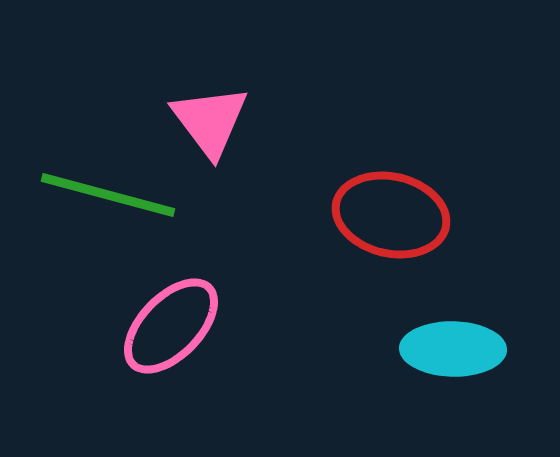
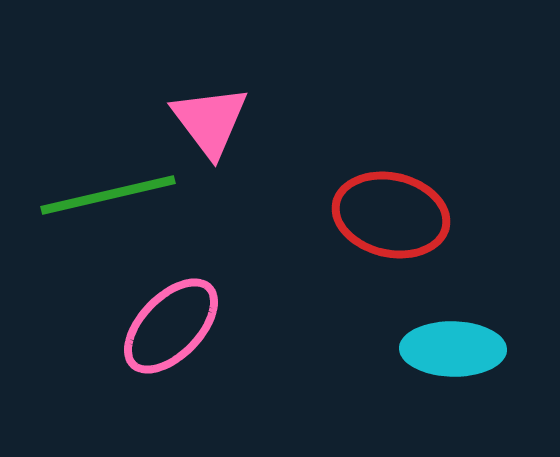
green line: rotated 28 degrees counterclockwise
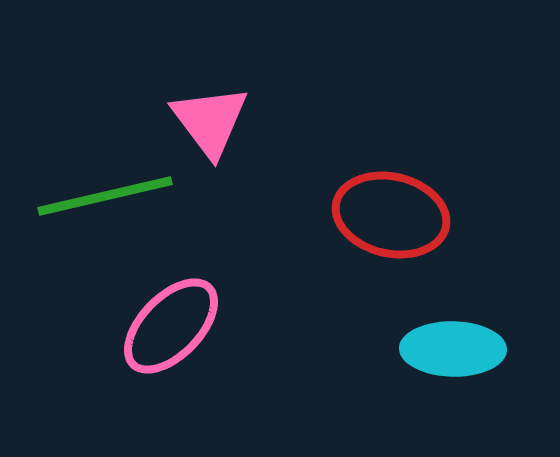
green line: moved 3 px left, 1 px down
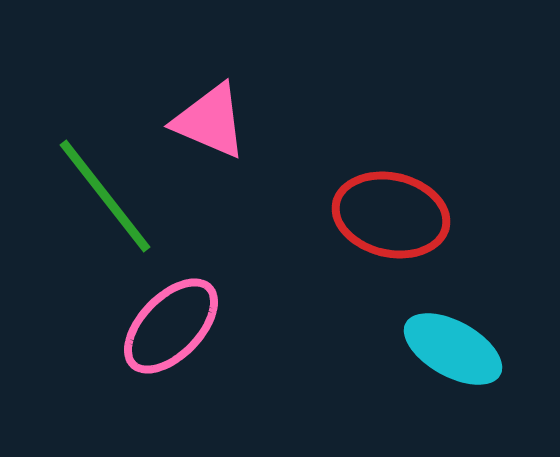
pink triangle: rotated 30 degrees counterclockwise
green line: rotated 65 degrees clockwise
cyan ellipse: rotated 28 degrees clockwise
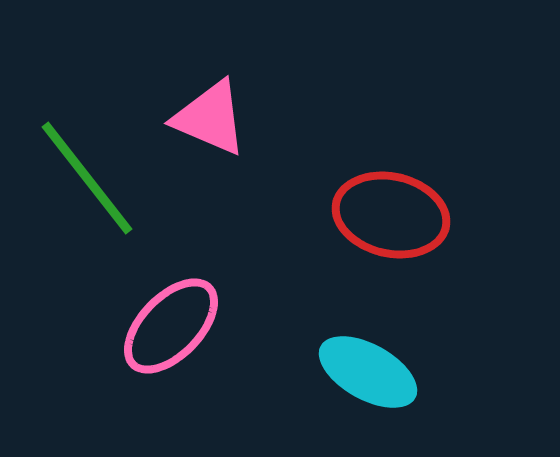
pink triangle: moved 3 px up
green line: moved 18 px left, 18 px up
cyan ellipse: moved 85 px left, 23 px down
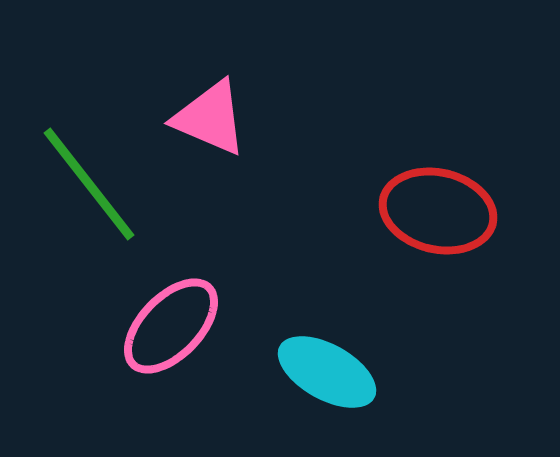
green line: moved 2 px right, 6 px down
red ellipse: moved 47 px right, 4 px up
cyan ellipse: moved 41 px left
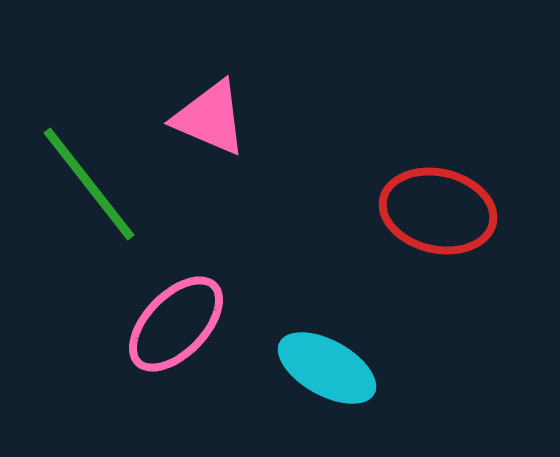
pink ellipse: moved 5 px right, 2 px up
cyan ellipse: moved 4 px up
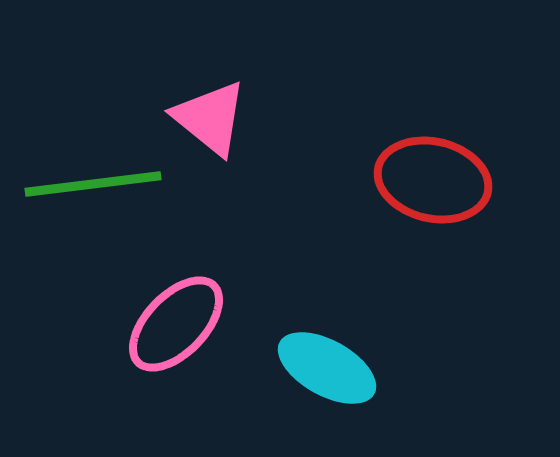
pink triangle: rotated 16 degrees clockwise
green line: moved 4 px right; rotated 59 degrees counterclockwise
red ellipse: moved 5 px left, 31 px up
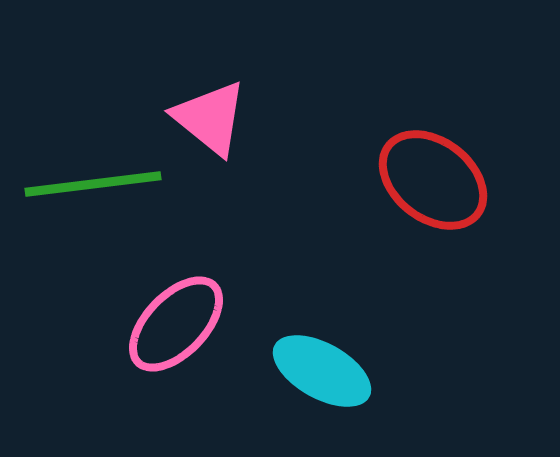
red ellipse: rotated 25 degrees clockwise
cyan ellipse: moved 5 px left, 3 px down
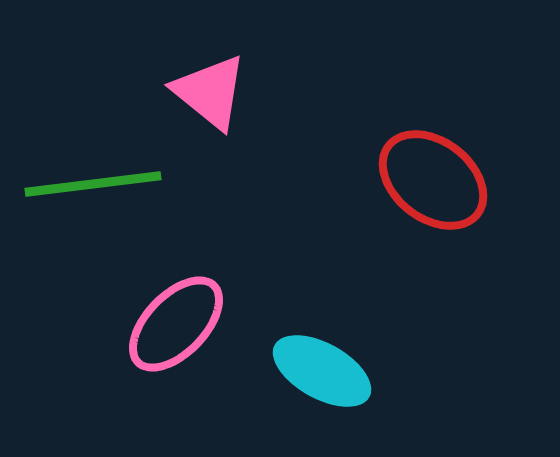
pink triangle: moved 26 px up
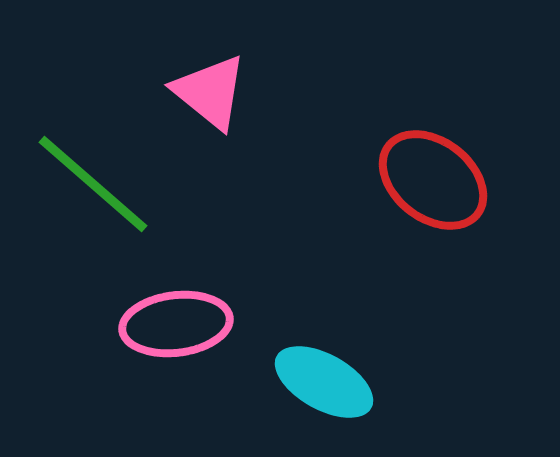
green line: rotated 48 degrees clockwise
pink ellipse: rotated 39 degrees clockwise
cyan ellipse: moved 2 px right, 11 px down
